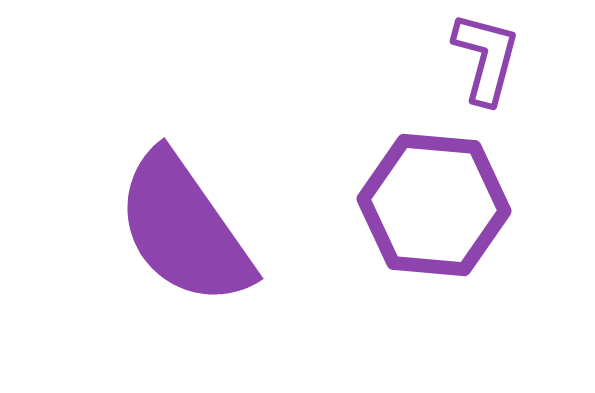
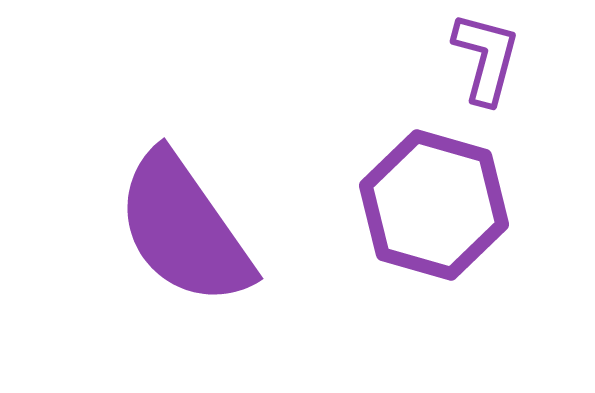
purple hexagon: rotated 11 degrees clockwise
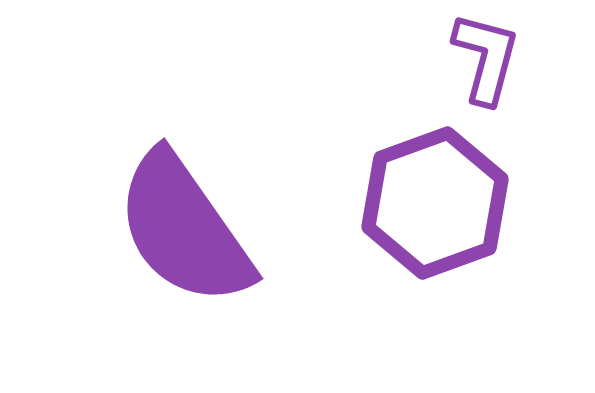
purple hexagon: moved 1 px right, 2 px up; rotated 24 degrees clockwise
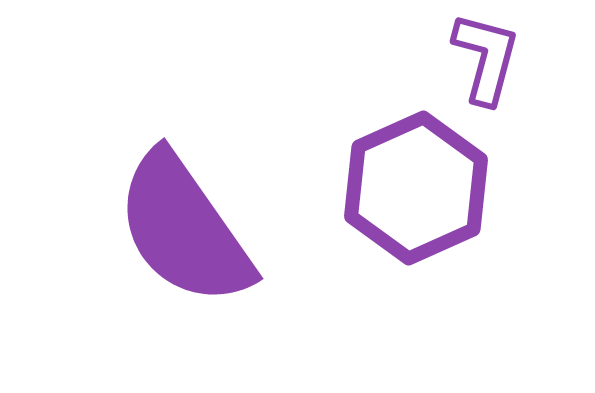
purple hexagon: moved 19 px left, 15 px up; rotated 4 degrees counterclockwise
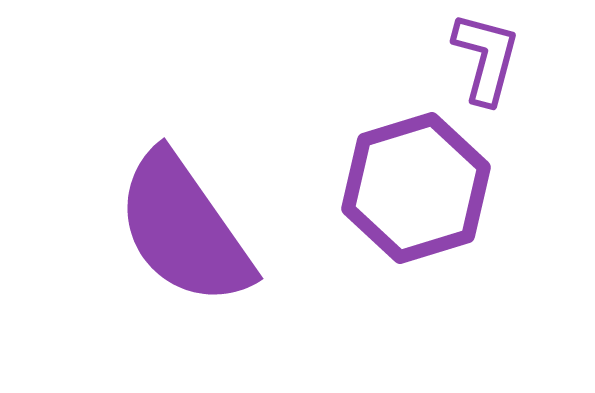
purple hexagon: rotated 7 degrees clockwise
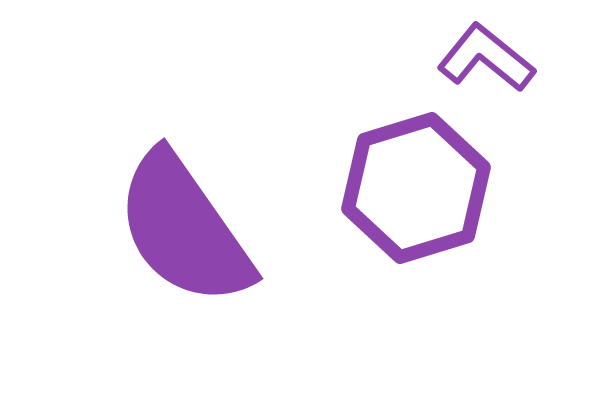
purple L-shape: rotated 66 degrees counterclockwise
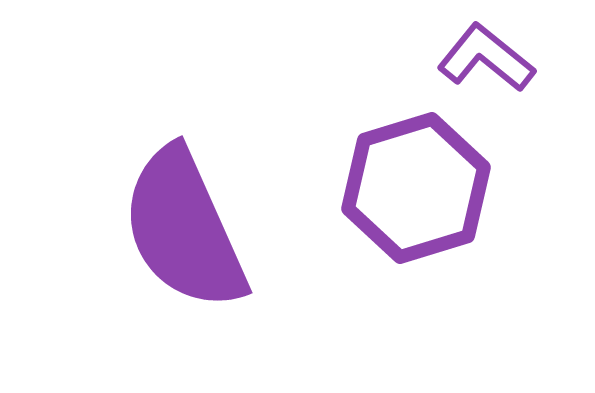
purple semicircle: rotated 11 degrees clockwise
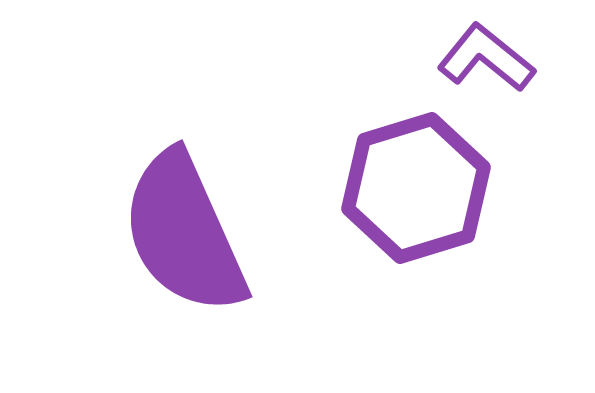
purple semicircle: moved 4 px down
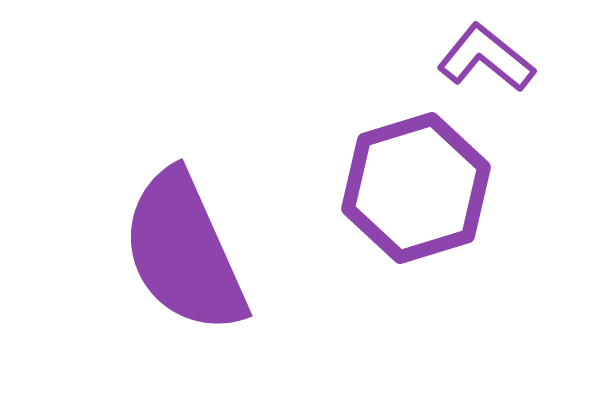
purple semicircle: moved 19 px down
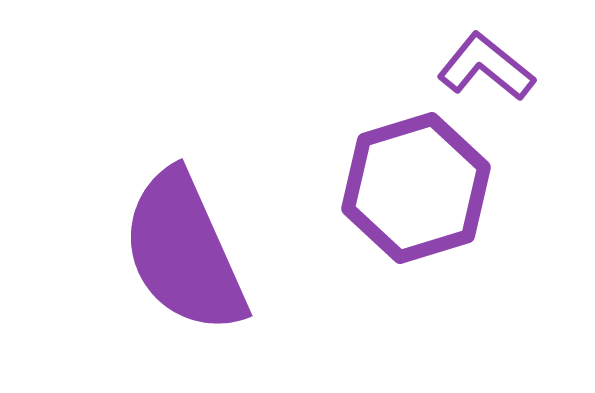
purple L-shape: moved 9 px down
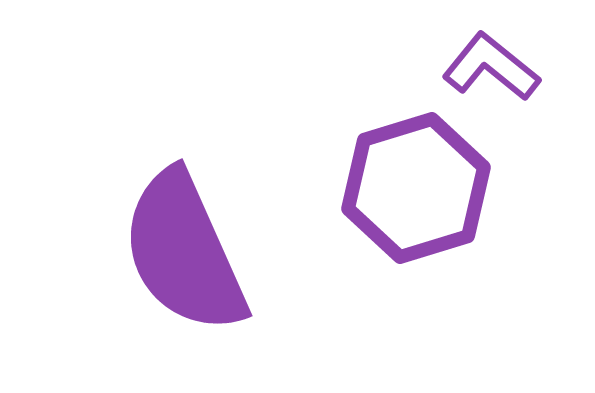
purple L-shape: moved 5 px right
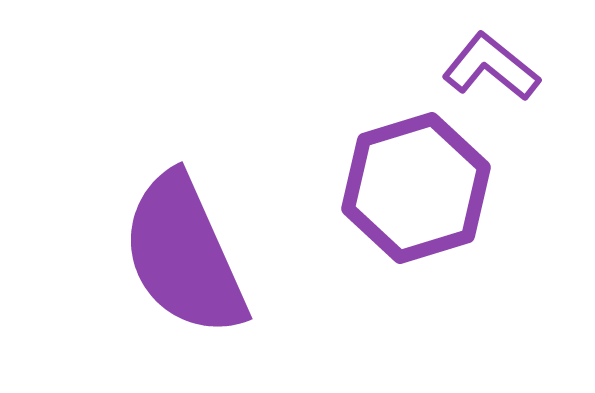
purple semicircle: moved 3 px down
